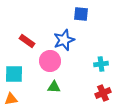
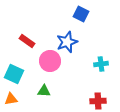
blue square: rotated 21 degrees clockwise
blue star: moved 3 px right, 2 px down
cyan square: rotated 24 degrees clockwise
green triangle: moved 10 px left, 4 px down
red cross: moved 5 px left, 8 px down; rotated 21 degrees clockwise
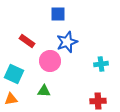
blue square: moved 23 px left; rotated 28 degrees counterclockwise
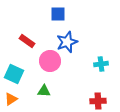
orange triangle: rotated 24 degrees counterclockwise
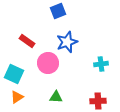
blue square: moved 3 px up; rotated 21 degrees counterclockwise
pink circle: moved 2 px left, 2 px down
green triangle: moved 12 px right, 6 px down
orange triangle: moved 6 px right, 2 px up
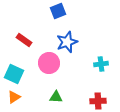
red rectangle: moved 3 px left, 1 px up
pink circle: moved 1 px right
orange triangle: moved 3 px left
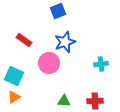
blue star: moved 2 px left
cyan square: moved 2 px down
green triangle: moved 8 px right, 4 px down
red cross: moved 3 px left
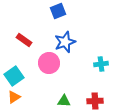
cyan square: rotated 30 degrees clockwise
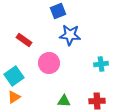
blue star: moved 5 px right, 7 px up; rotated 25 degrees clockwise
red cross: moved 2 px right
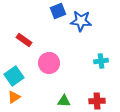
blue star: moved 11 px right, 14 px up
cyan cross: moved 3 px up
